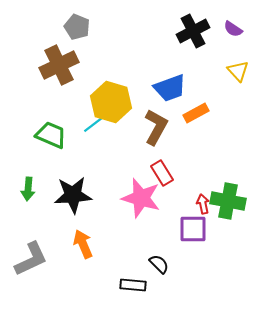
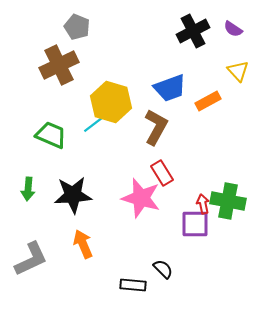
orange rectangle: moved 12 px right, 12 px up
purple square: moved 2 px right, 5 px up
black semicircle: moved 4 px right, 5 px down
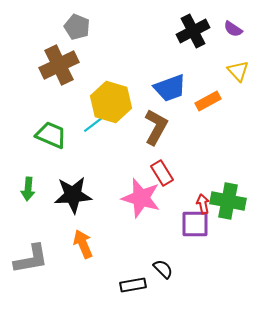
gray L-shape: rotated 15 degrees clockwise
black rectangle: rotated 15 degrees counterclockwise
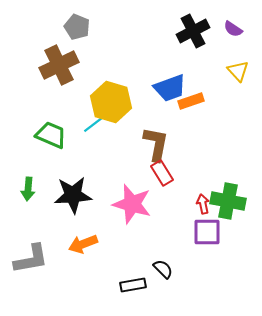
orange rectangle: moved 17 px left; rotated 10 degrees clockwise
brown L-shape: moved 17 px down; rotated 18 degrees counterclockwise
pink star: moved 9 px left, 6 px down
purple square: moved 12 px right, 8 px down
orange arrow: rotated 88 degrees counterclockwise
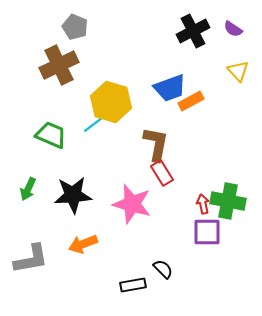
gray pentagon: moved 2 px left
orange rectangle: rotated 10 degrees counterclockwise
green arrow: rotated 20 degrees clockwise
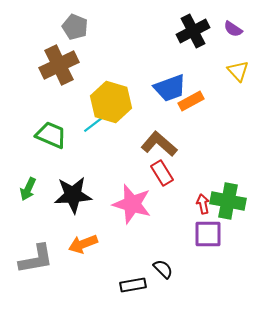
brown L-shape: moved 3 px right; rotated 60 degrees counterclockwise
purple square: moved 1 px right, 2 px down
gray L-shape: moved 5 px right
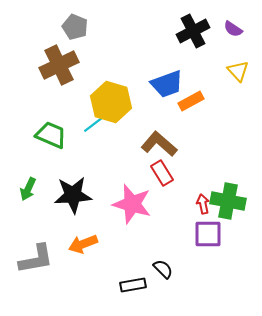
blue trapezoid: moved 3 px left, 4 px up
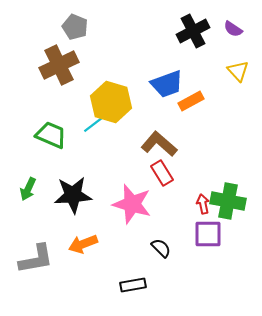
black semicircle: moved 2 px left, 21 px up
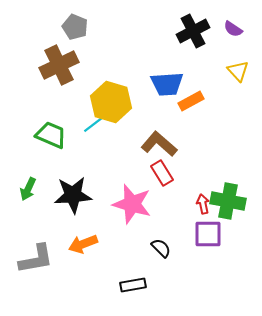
blue trapezoid: rotated 16 degrees clockwise
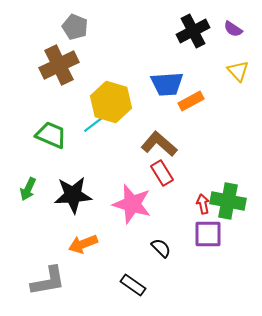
gray L-shape: moved 12 px right, 22 px down
black rectangle: rotated 45 degrees clockwise
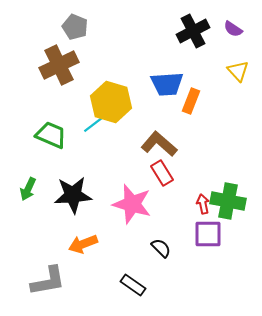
orange rectangle: rotated 40 degrees counterclockwise
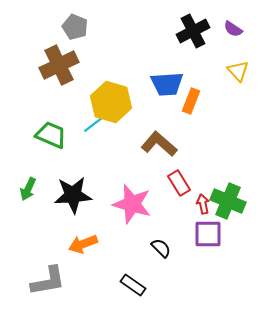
red rectangle: moved 17 px right, 10 px down
green cross: rotated 12 degrees clockwise
